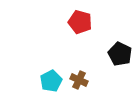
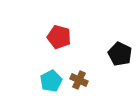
red pentagon: moved 21 px left, 15 px down
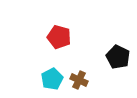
black pentagon: moved 2 px left, 3 px down
cyan pentagon: moved 1 px right, 2 px up
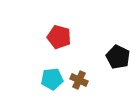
cyan pentagon: rotated 20 degrees clockwise
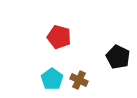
cyan pentagon: rotated 30 degrees counterclockwise
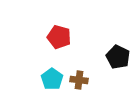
brown cross: rotated 18 degrees counterclockwise
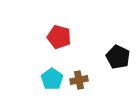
brown cross: rotated 18 degrees counterclockwise
